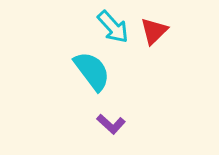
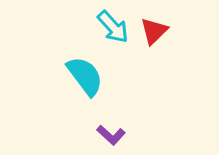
cyan semicircle: moved 7 px left, 5 px down
purple L-shape: moved 11 px down
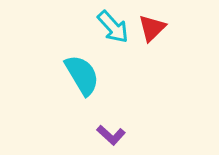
red triangle: moved 2 px left, 3 px up
cyan semicircle: moved 3 px left, 1 px up; rotated 6 degrees clockwise
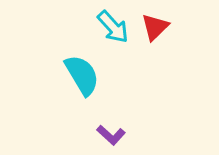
red triangle: moved 3 px right, 1 px up
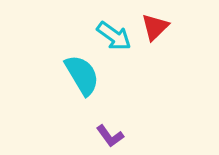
cyan arrow: moved 1 px right, 9 px down; rotated 12 degrees counterclockwise
purple L-shape: moved 1 px left, 1 px down; rotated 12 degrees clockwise
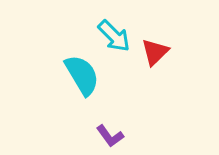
red triangle: moved 25 px down
cyan arrow: rotated 9 degrees clockwise
